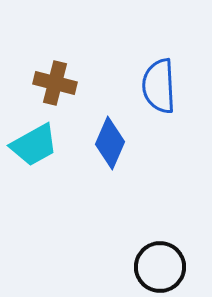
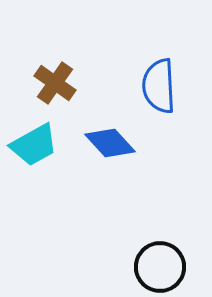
brown cross: rotated 21 degrees clockwise
blue diamond: rotated 66 degrees counterclockwise
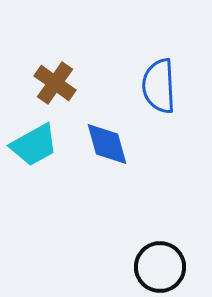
blue diamond: moved 3 px left, 1 px down; rotated 27 degrees clockwise
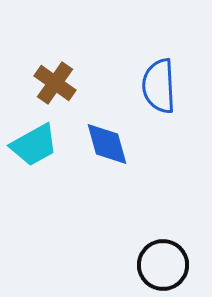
black circle: moved 3 px right, 2 px up
